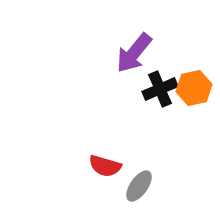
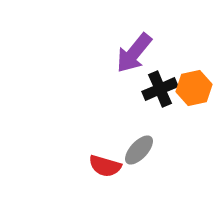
gray ellipse: moved 36 px up; rotated 8 degrees clockwise
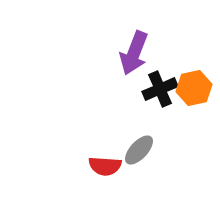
purple arrow: rotated 18 degrees counterclockwise
red semicircle: rotated 12 degrees counterclockwise
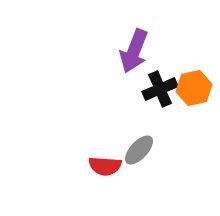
purple arrow: moved 2 px up
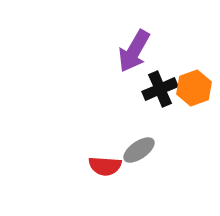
purple arrow: rotated 9 degrees clockwise
orange hexagon: rotated 8 degrees counterclockwise
gray ellipse: rotated 12 degrees clockwise
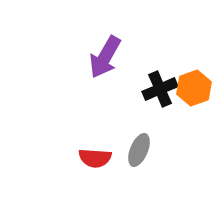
purple arrow: moved 29 px left, 6 px down
gray ellipse: rotated 32 degrees counterclockwise
red semicircle: moved 10 px left, 8 px up
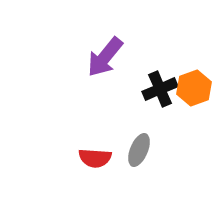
purple arrow: rotated 9 degrees clockwise
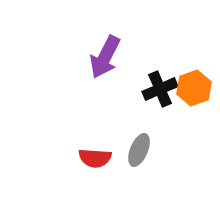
purple arrow: rotated 12 degrees counterclockwise
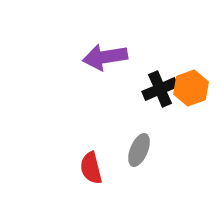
purple arrow: rotated 54 degrees clockwise
orange hexagon: moved 3 px left
red semicircle: moved 4 px left, 10 px down; rotated 72 degrees clockwise
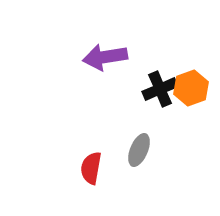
red semicircle: rotated 24 degrees clockwise
